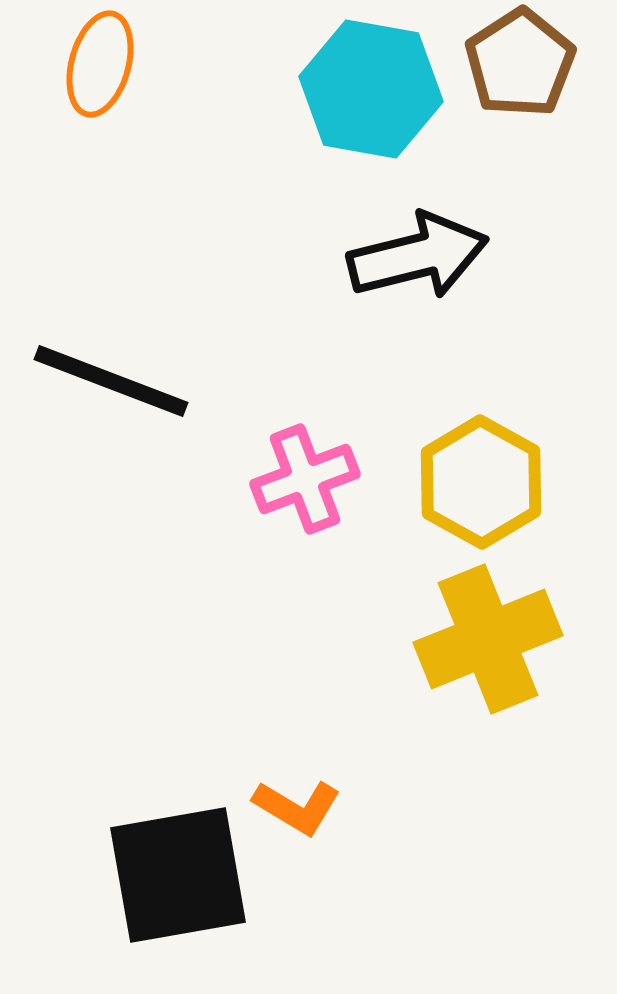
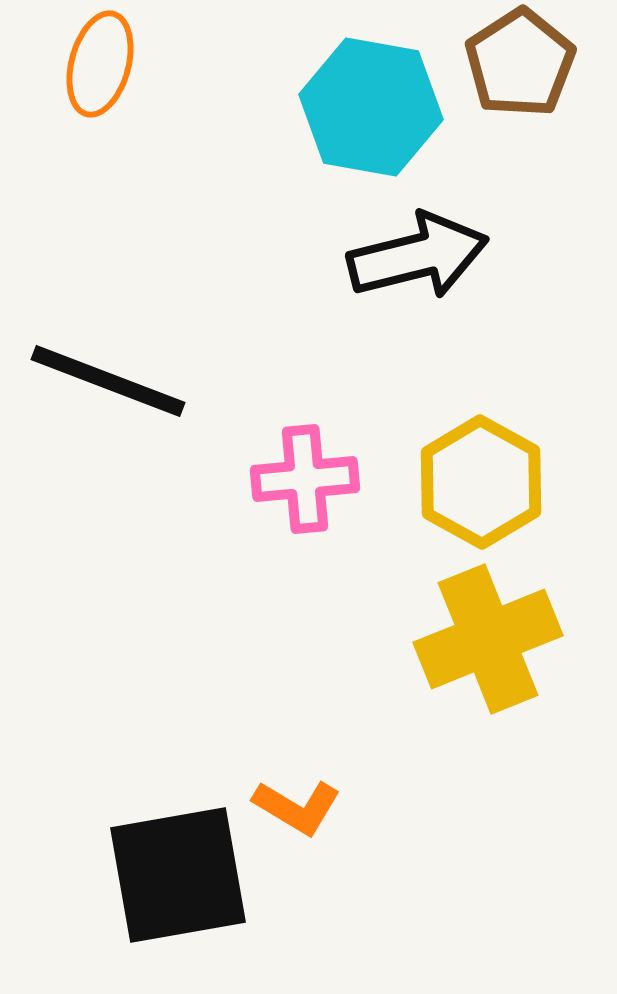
cyan hexagon: moved 18 px down
black line: moved 3 px left
pink cross: rotated 16 degrees clockwise
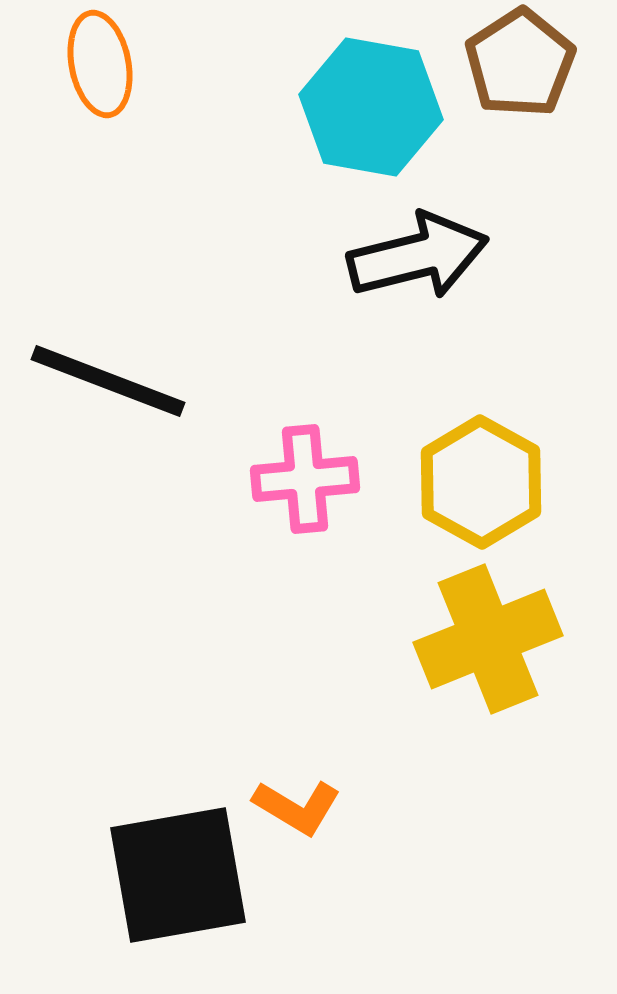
orange ellipse: rotated 26 degrees counterclockwise
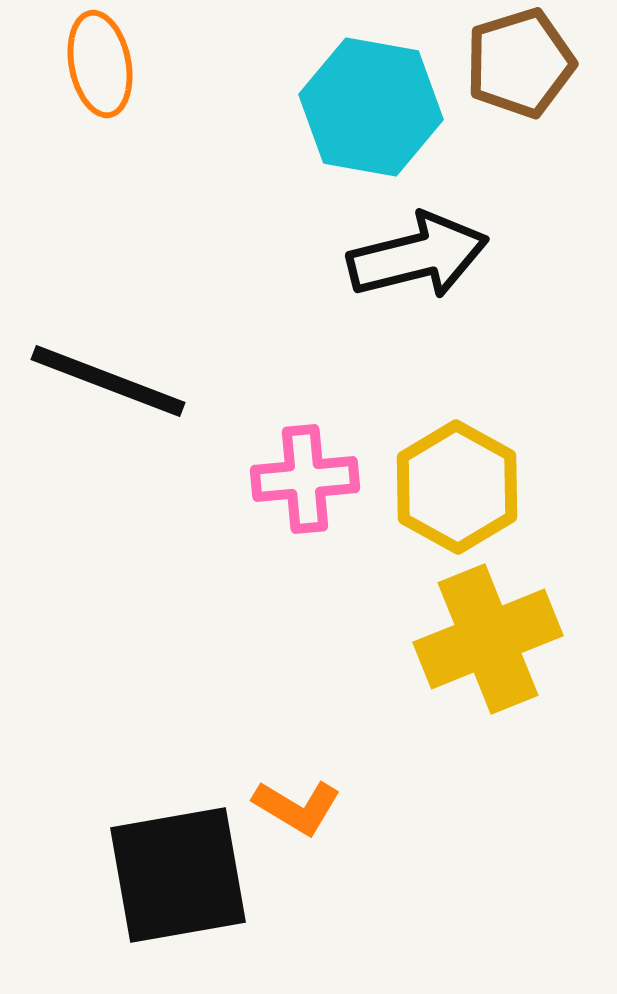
brown pentagon: rotated 16 degrees clockwise
yellow hexagon: moved 24 px left, 5 px down
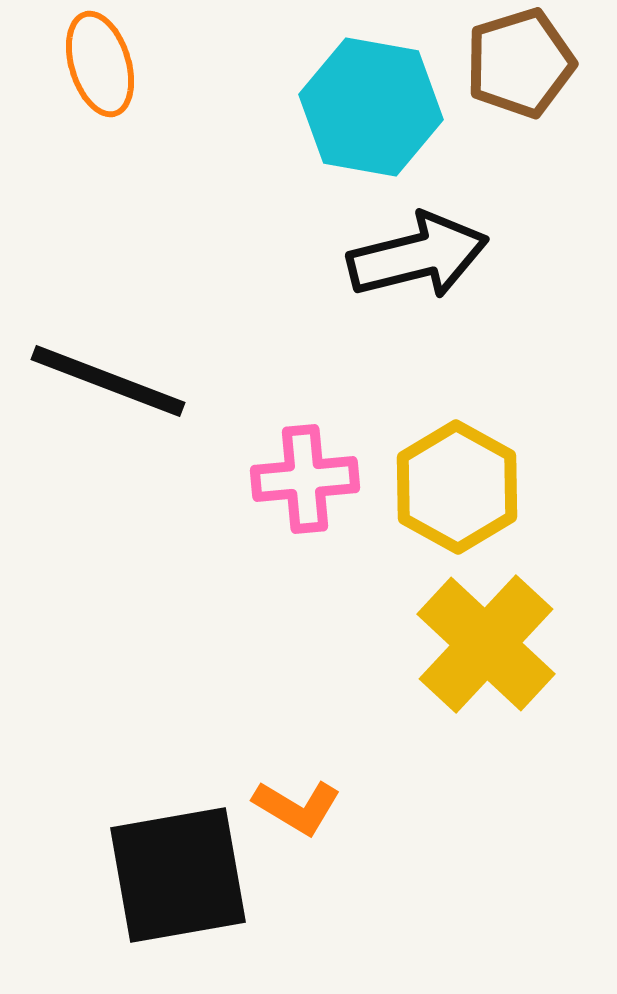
orange ellipse: rotated 6 degrees counterclockwise
yellow cross: moved 2 px left, 5 px down; rotated 25 degrees counterclockwise
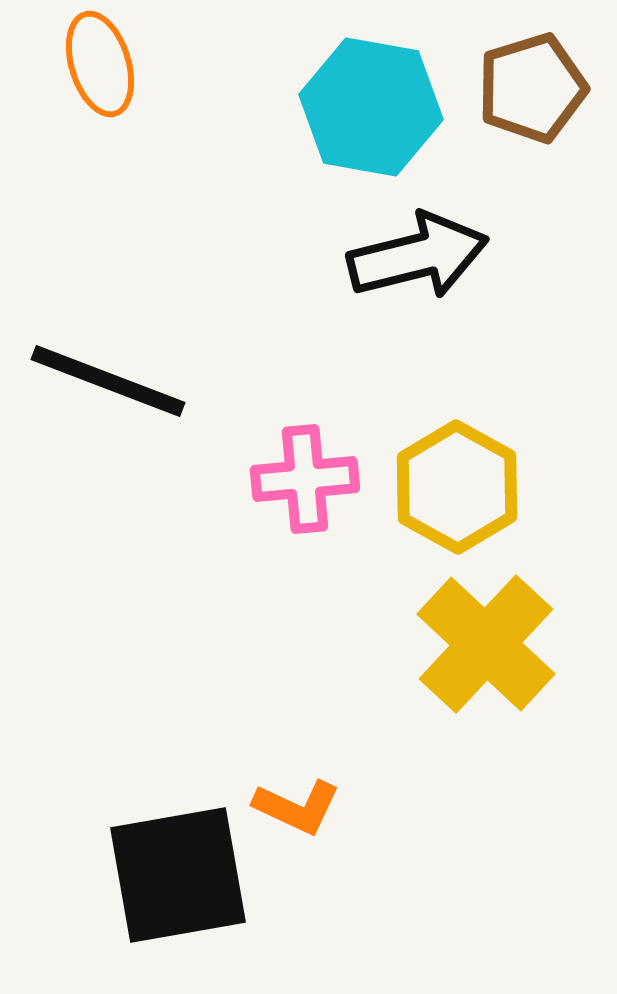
brown pentagon: moved 12 px right, 25 px down
orange L-shape: rotated 6 degrees counterclockwise
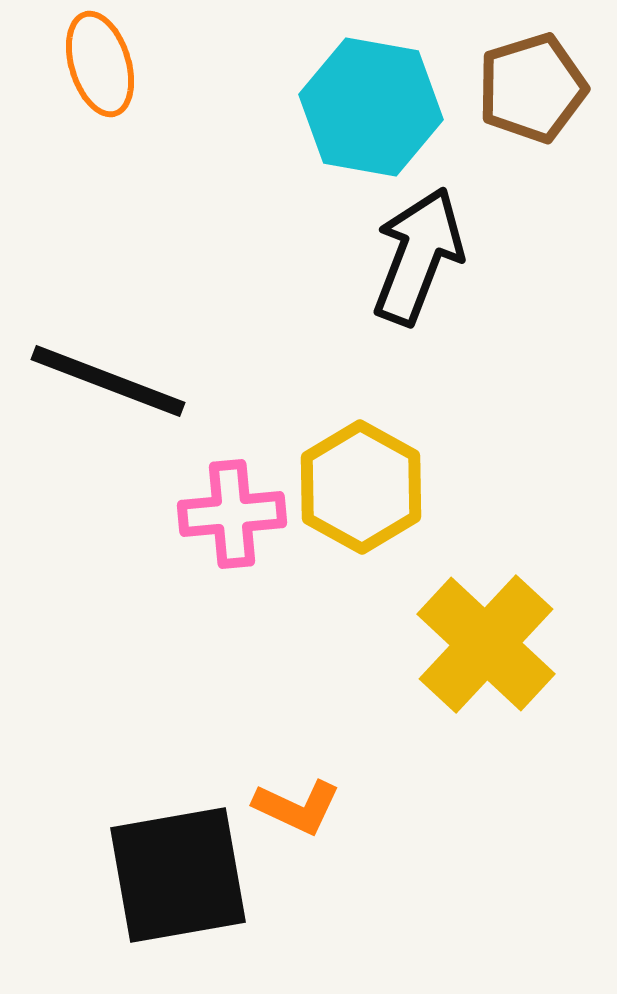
black arrow: rotated 55 degrees counterclockwise
pink cross: moved 73 px left, 35 px down
yellow hexagon: moved 96 px left
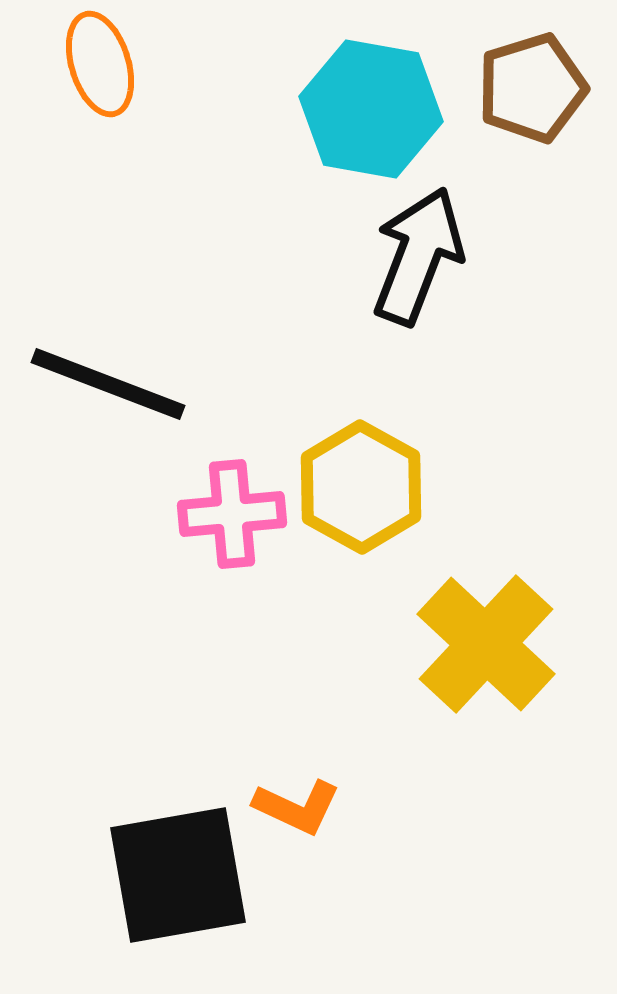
cyan hexagon: moved 2 px down
black line: moved 3 px down
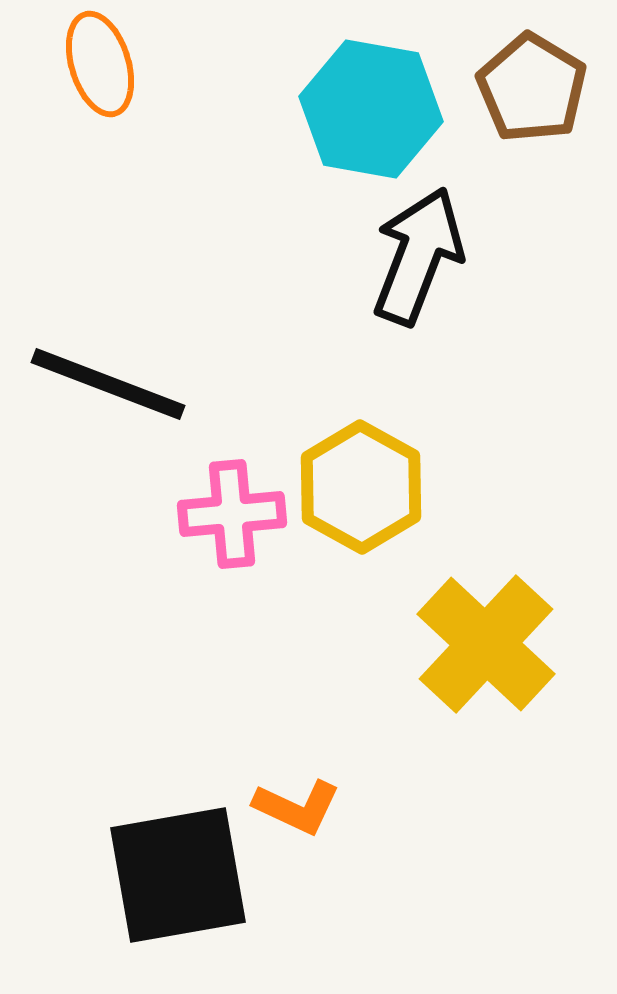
brown pentagon: rotated 24 degrees counterclockwise
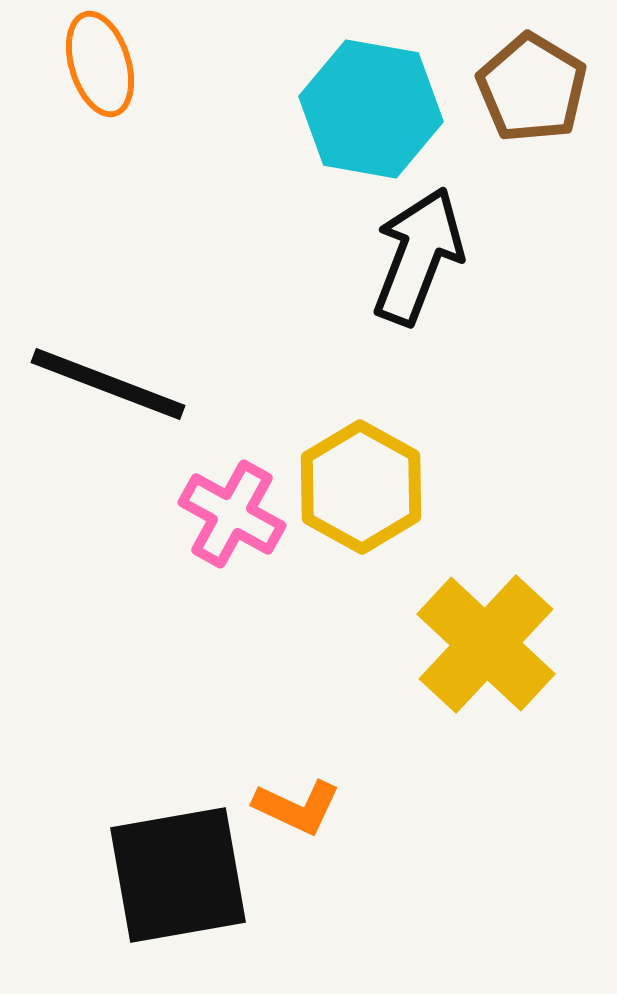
pink cross: rotated 34 degrees clockwise
